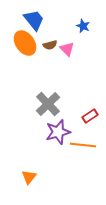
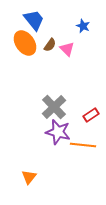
brown semicircle: rotated 40 degrees counterclockwise
gray cross: moved 6 px right, 3 px down
red rectangle: moved 1 px right, 1 px up
purple star: rotated 30 degrees clockwise
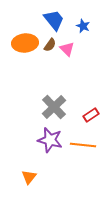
blue trapezoid: moved 20 px right
orange ellipse: rotated 60 degrees counterclockwise
purple star: moved 8 px left, 8 px down
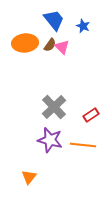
pink triangle: moved 5 px left, 2 px up
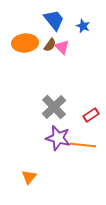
purple star: moved 8 px right, 2 px up
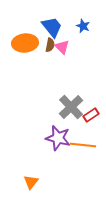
blue trapezoid: moved 2 px left, 7 px down
brown semicircle: rotated 24 degrees counterclockwise
gray cross: moved 17 px right
orange triangle: moved 2 px right, 5 px down
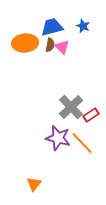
blue trapezoid: rotated 65 degrees counterclockwise
orange line: moved 1 px left, 2 px up; rotated 40 degrees clockwise
orange triangle: moved 3 px right, 2 px down
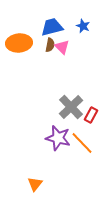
orange ellipse: moved 6 px left
red rectangle: rotated 28 degrees counterclockwise
orange triangle: moved 1 px right
